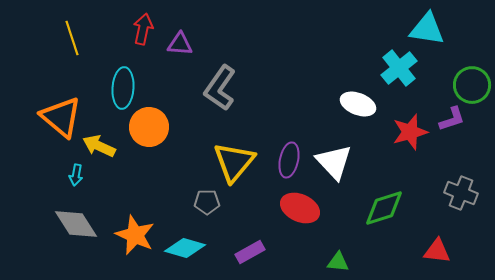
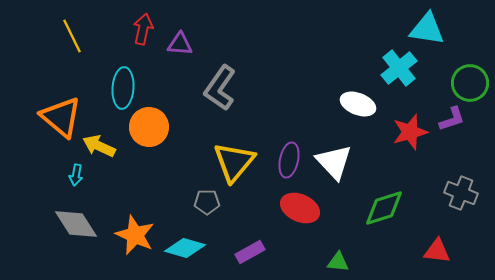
yellow line: moved 2 px up; rotated 8 degrees counterclockwise
green circle: moved 2 px left, 2 px up
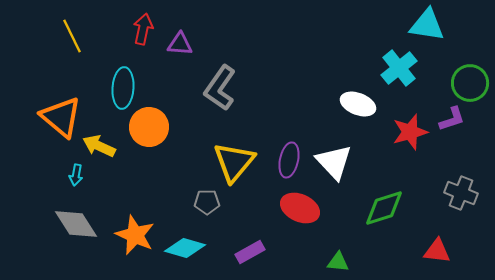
cyan triangle: moved 4 px up
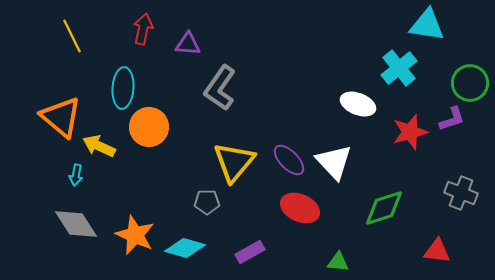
purple triangle: moved 8 px right
purple ellipse: rotated 56 degrees counterclockwise
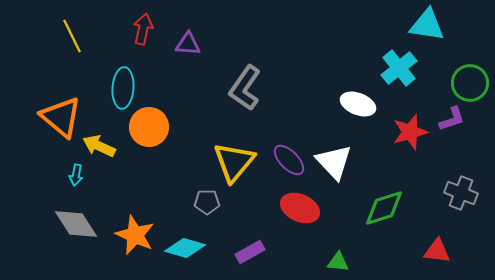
gray L-shape: moved 25 px right
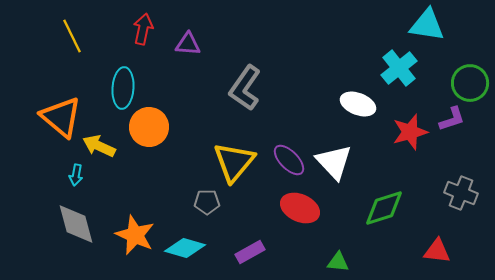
gray diamond: rotated 18 degrees clockwise
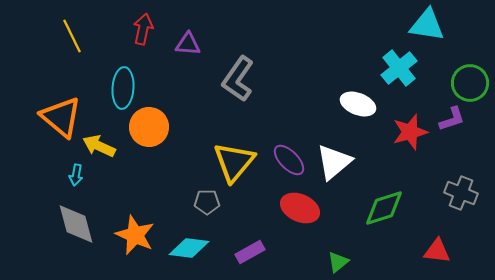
gray L-shape: moved 7 px left, 9 px up
white triangle: rotated 33 degrees clockwise
cyan diamond: moved 4 px right; rotated 9 degrees counterclockwise
green triangle: rotated 45 degrees counterclockwise
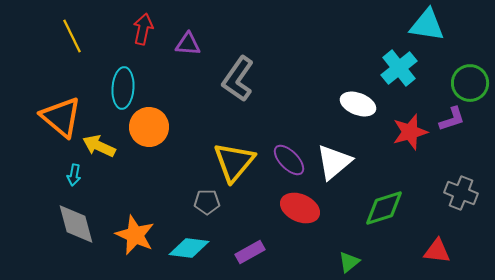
cyan arrow: moved 2 px left
green triangle: moved 11 px right
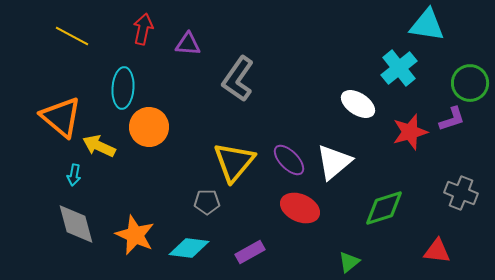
yellow line: rotated 36 degrees counterclockwise
white ellipse: rotated 12 degrees clockwise
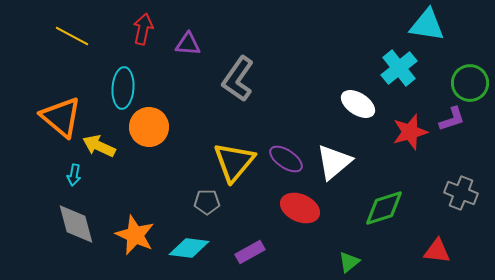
purple ellipse: moved 3 px left, 1 px up; rotated 12 degrees counterclockwise
